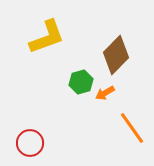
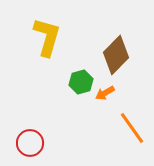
yellow L-shape: rotated 54 degrees counterclockwise
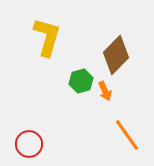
green hexagon: moved 1 px up
orange arrow: moved 2 px up; rotated 84 degrees counterclockwise
orange line: moved 5 px left, 7 px down
red circle: moved 1 px left, 1 px down
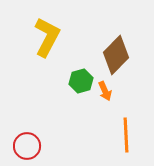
yellow L-shape: rotated 12 degrees clockwise
orange line: moved 1 px left; rotated 32 degrees clockwise
red circle: moved 2 px left, 2 px down
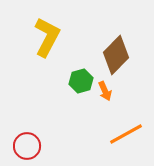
orange line: moved 1 px up; rotated 64 degrees clockwise
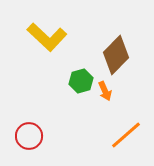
yellow L-shape: rotated 105 degrees clockwise
orange line: moved 1 px down; rotated 12 degrees counterclockwise
red circle: moved 2 px right, 10 px up
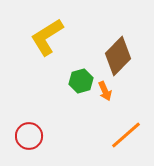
yellow L-shape: rotated 105 degrees clockwise
brown diamond: moved 2 px right, 1 px down
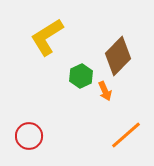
green hexagon: moved 5 px up; rotated 10 degrees counterclockwise
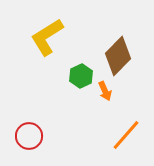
orange line: rotated 8 degrees counterclockwise
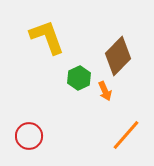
yellow L-shape: rotated 102 degrees clockwise
green hexagon: moved 2 px left, 2 px down
